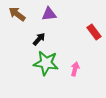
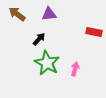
red rectangle: rotated 42 degrees counterclockwise
green star: moved 1 px right; rotated 20 degrees clockwise
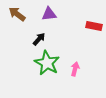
red rectangle: moved 6 px up
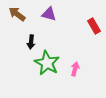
purple triangle: rotated 21 degrees clockwise
red rectangle: rotated 49 degrees clockwise
black arrow: moved 8 px left, 3 px down; rotated 144 degrees clockwise
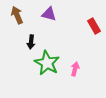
brown arrow: moved 1 px down; rotated 30 degrees clockwise
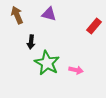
red rectangle: rotated 70 degrees clockwise
pink arrow: moved 1 px right, 1 px down; rotated 88 degrees clockwise
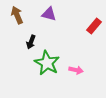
black arrow: rotated 16 degrees clockwise
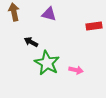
brown arrow: moved 3 px left, 3 px up; rotated 12 degrees clockwise
red rectangle: rotated 42 degrees clockwise
black arrow: rotated 96 degrees clockwise
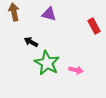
red rectangle: rotated 70 degrees clockwise
